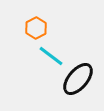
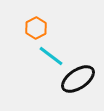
black ellipse: rotated 16 degrees clockwise
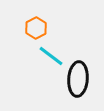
black ellipse: rotated 52 degrees counterclockwise
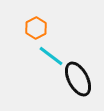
black ellipse: rotated 32 degrees counterclockwise
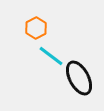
black ellipse: moved 1 px right, 1 px up
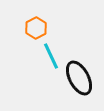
cyan line: rotated 28 degrees clockwise
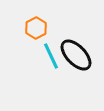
black ellipse: moved 3 px left, 23 px up; rotated 16 degrees counterclockwise
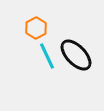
cyan line: moved 4 px left
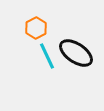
black ellipse: moved 2 px up; rotated 12 degrees counterclockwise
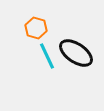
orange hexagon: rotated 15 degrees counterclockwise
